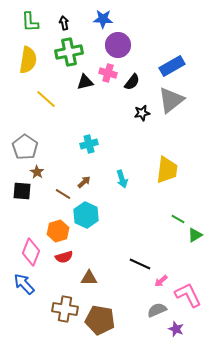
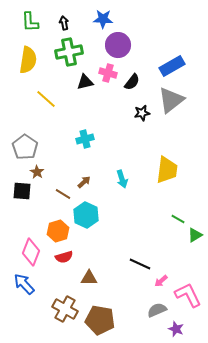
cyan cross: moved 4 px left, 5 px up
brown cross: rotated 20 degrees clockwise
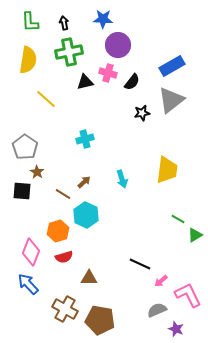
blue arrow: moved 4 px right
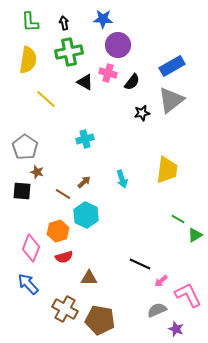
black triangle: rotated 42 degrees clockwise
brown star: rotated 16 degrees counterclockwise
pink diamond: moved 4 px up
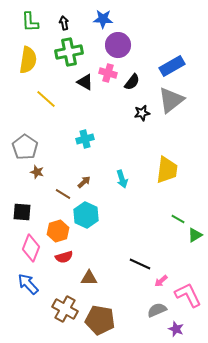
black square: moved 21 px down
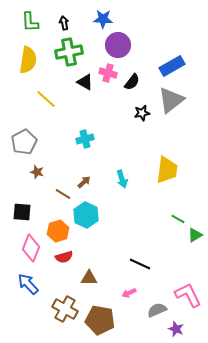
gray pentagon: moved 1 px left, 5 px up; rotated 10 degrees clockwise
pink arrow: moved 32 px left, 12 px down; rotated 16 degrees clockwise
